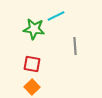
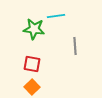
cyan line: rotated 18 degrees clockwise
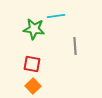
orange square: moved 1 px right, 1 px up
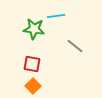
gray line: rotated 48 degrees counterclockwise
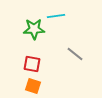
green star: rotated 10 degrees counterclockwise
gray line: moved 8 px down
orange square: rotated 28 degrees counterclockwise
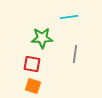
cyan line: moved 13 px right, 1 px down
green star: moved 8 px right, 9 px down
gray line: rotated 60 degrees clockwise
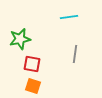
green star: moved 22 px left, 1 px down; rotated 10 degrees counterclockwise
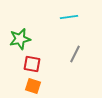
gray line: rotated 18 degrees clockwise
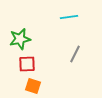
red square: moved 5 px left; rotated 12 degrees counterclockwise
